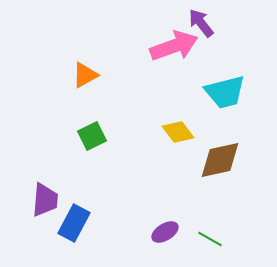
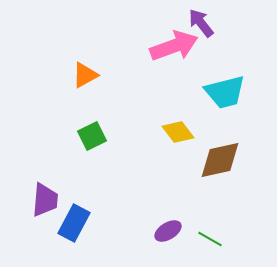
purple ellipse: moved 3 px right, 1 px up
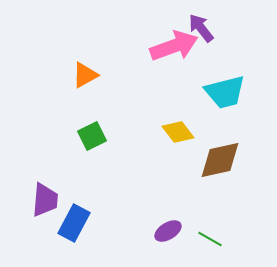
purple arrow: moved 5 px down
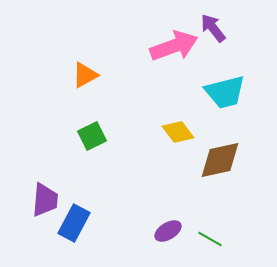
purple arrow: moved 12 px right
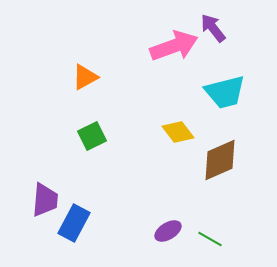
orange triangle: moved 2 px down
brown diamond: rotated 12 degrees counterclockwise
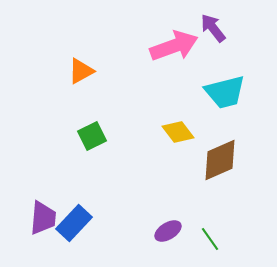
orange triangle: moved 4 px left, 6 px up
purple trapezoid: moved 2 px left, 18 px down
blue rectangle: rotated 15 degrees clockwise
green line: rotated 25 degrees clockwise
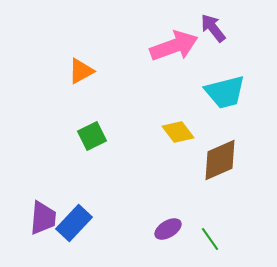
purple ellipse: moved 2 px up
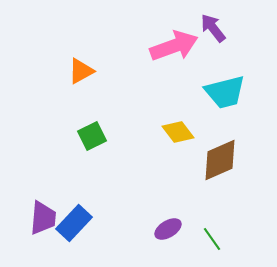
green line: moved 2 px right
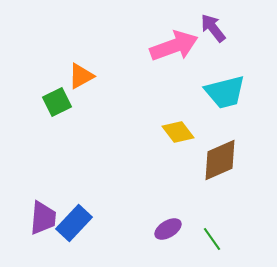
orange triangle: moved 5 px down
green square: moved 35 px left, 34 px up
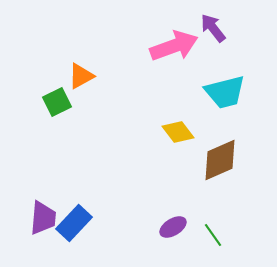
purple ellipse: moved 5 px right, 2 px up
green line: moved 1 px right, 4 px up
